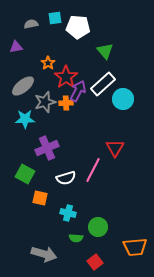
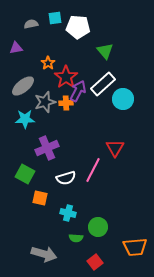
purple triangle: moved 1 px down
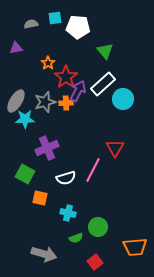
gray ellipse: moved 7 px left, 15 px down; rotated 20 degrees counterclockwise
green semicircle: rotated 24 degrees counterclockwise
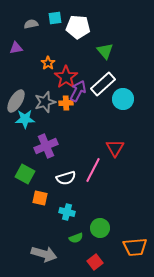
purple cross: moved 1 px left, 2 px up
cyan cross: moved 1 px left, 1 px up
green circle: moved 2 px right, 1 px down
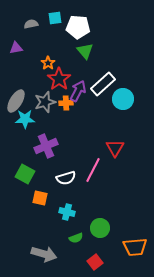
green triangle: moved 20 px left
red star: moved 7 px left, 2 px down
